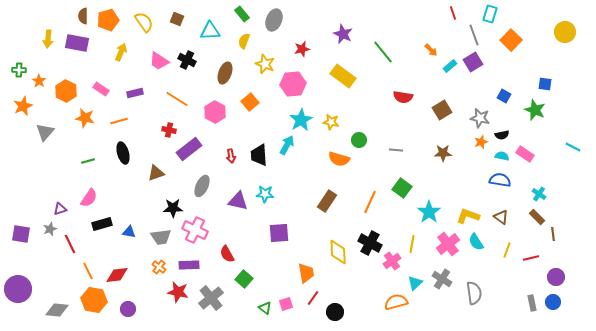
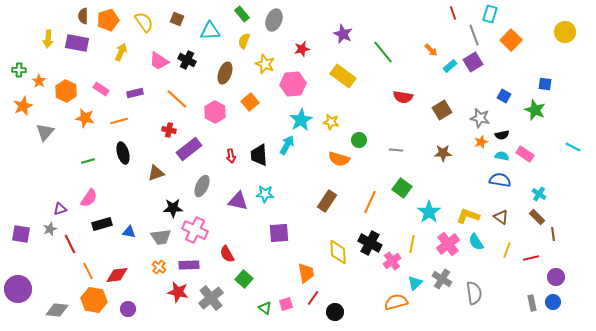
orange line at (177, 99): rotated 10 degrees clockwise
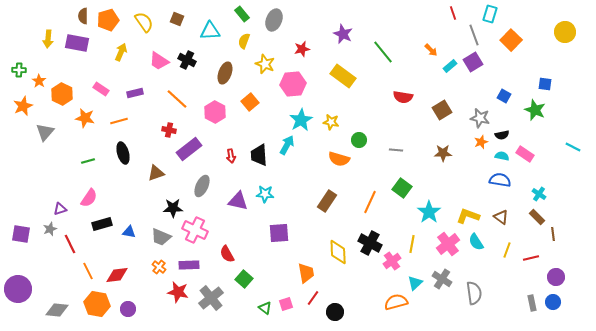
orange hexagon at (66, 91): moved 4 px left, 3 px down
gray trapezoid at (161, 237): rotated 30 degrees clockwise
orange hexagon at (94, 300): moved 3 px right, 4 px down
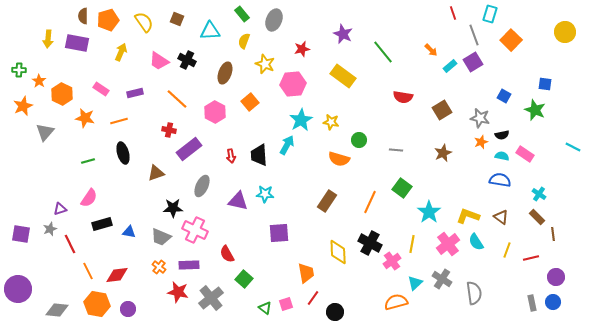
brown star at (443, 153): rotated 24 degrees counterclockwise
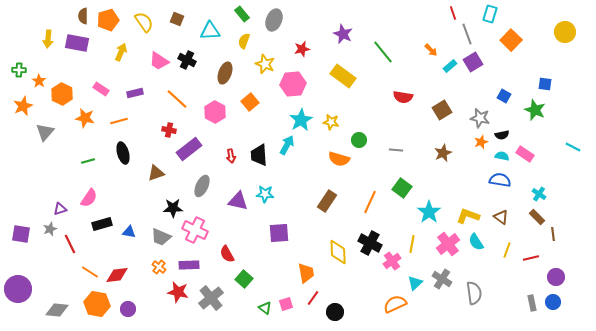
gray line at (474, 35): moved 7 px left, 1 px up
orange line at (88, 271): moved 2 px right, 1 px down; rotated 30 degrees counterclockwise
orange semicircle at (396, 302): moved 1 px left, 2 px down; rotated 10 degrees counterclockwise
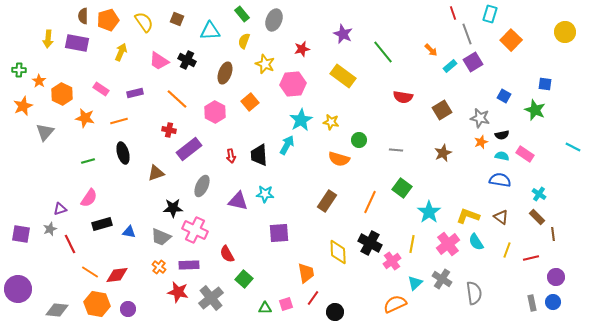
green triangle at (265, 308): rotated 40 degrees counterclockwise
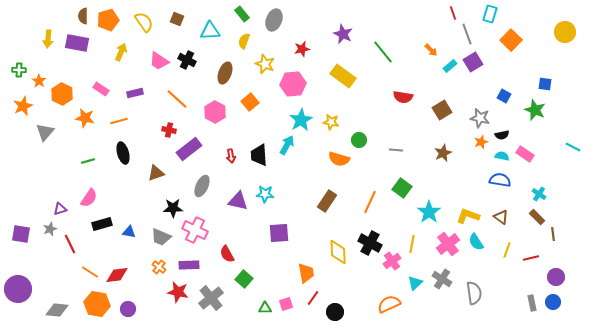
orange semicircle at (395, 304): moved 6 px left
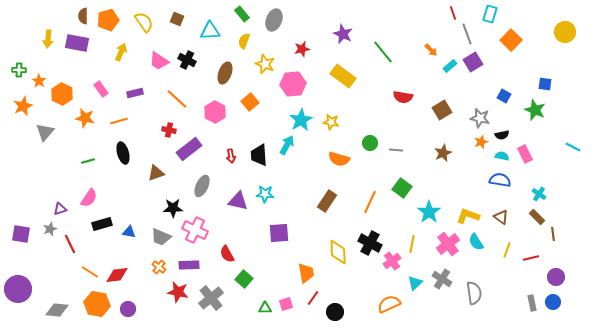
pink rectangle at (101, 89): rotated 21 degrees clockwise
green circle at (359, 140): moved 11 px right, 3 px down
pink rectangle at (525, 154): rotated 30 degrees clockwise
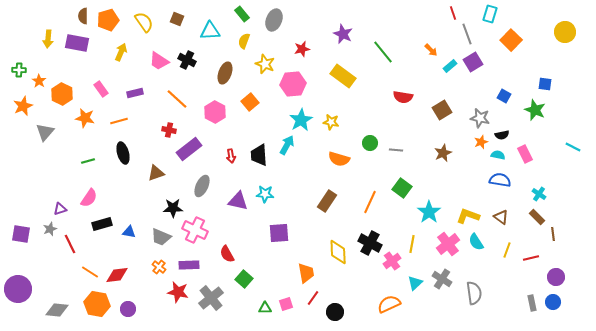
cyan semicircle at (502, 156): moved 4 px left, 1 px up
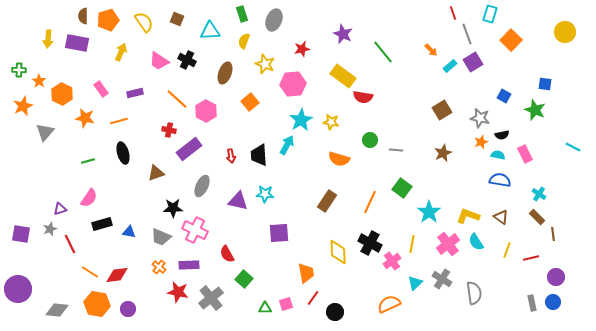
green rectangle at (242, 14): rotated 21 degrees clockwise
red semicircle at (403, 97): moved 40 px left
pink hexagon at (215, 112): moved 9 px left, 1 px up
green circle at (370, 143): moved 3 px up
